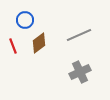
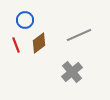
red line: moved 3 px right, 1 px up
gray cross: moved 8 px left; rotated 15 degrees counterclockwise
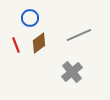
blue circle: moved 5 px right, 2 px up
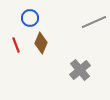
gray line: moved 15 px right, 13 px up
brown diamond: moved 2 px right; rotated 30 degrees counterclockwise
gray cross: moved 8 px right, 2 px up
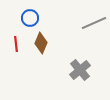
gray line: moved 1 px down
red line: moved 1 px up; rotated 14 degrees clockwise
